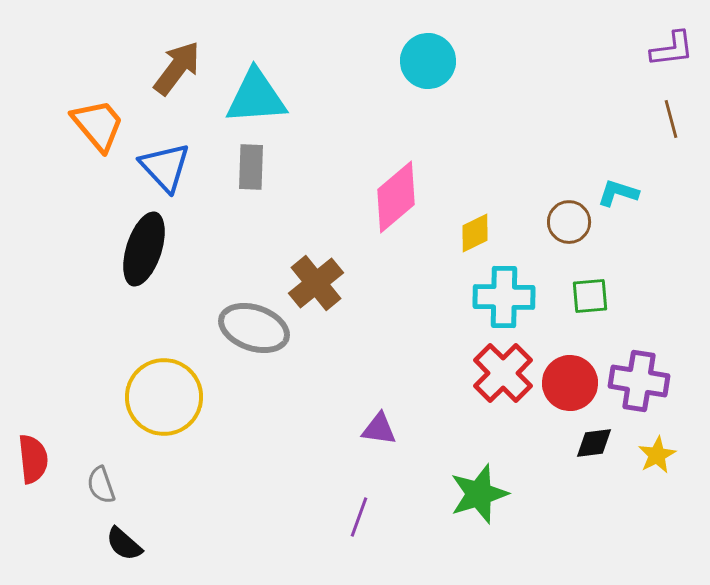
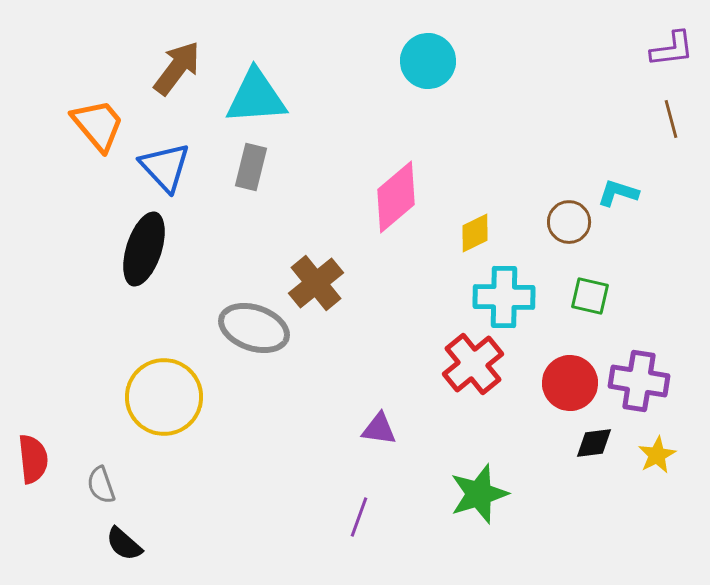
gray rectangle: rotated 12 degrees clockwise
green square: rotated 18 degrees clockwise
red cross: moved 30 px left, 9 px up; rotated 6 degrees clockwise
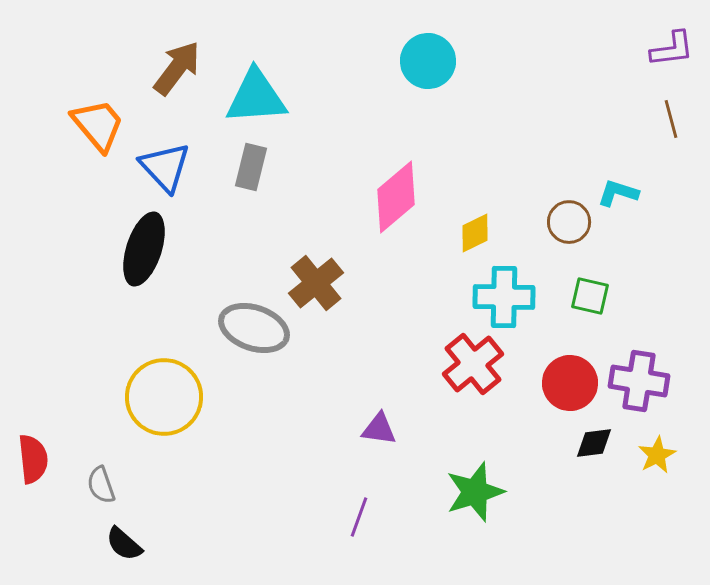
green star: moved 4 px left, 2 px up
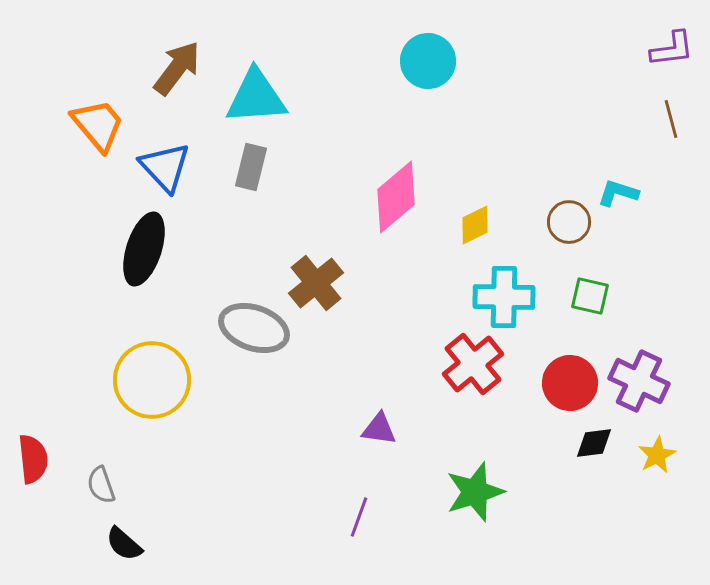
yellow diamond: moved 8 px up
purple cross: rotated 16 degrees clockwise
yellow circle: moved 12 px left, 17 px up
